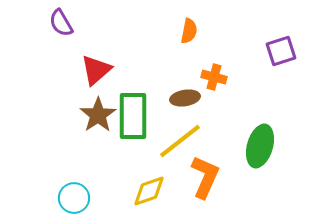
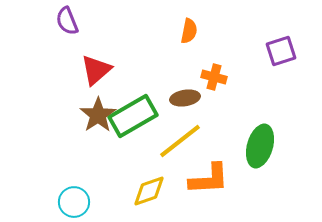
purple semicircle: moved 6 px right, 2 px up; rotated 8 degrees clockwise
green rectangle: rotated 60 degrees clockwise
orange L-shape: moved 4 px right, 2 px down; rotated 63 degrees clockwise
cyan circle: moved 4 px down
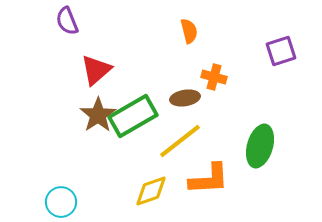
orange semicircle: rotated 25 degrees counterclockwise
yellow diamond: moved 2 px right
cyan circle: moved 13 px left
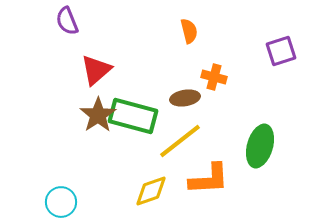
green rectangle: rotated 45 degrees clockwise
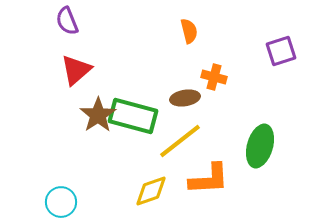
red triangle: moved 20 px left
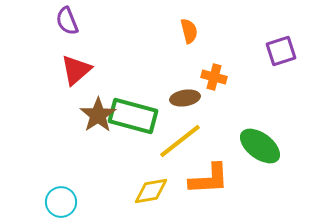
green ellipse: rotated 69 degrees counterclockwise
yellow diamond: rotated 9 degrees clockwise
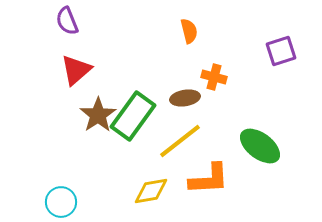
green rectangle: rotated 69 degrees counterclockwise
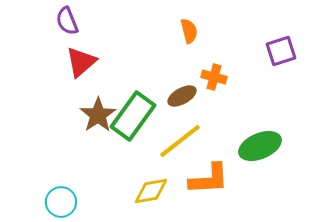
red triangle: moved 5 px right, 8 px up
brown ellipse: moved 3 px left, 2 px up; rotated 20 degrees counterclockwise
green ellipse: rotated 60 degrees counterclockwise
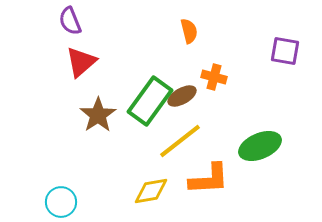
purple semicircle: moved 3 px right
purple square: moved 4 px right; rotated 28 degrees clockwise
green rectangle: moved 17 px right, 15 px up
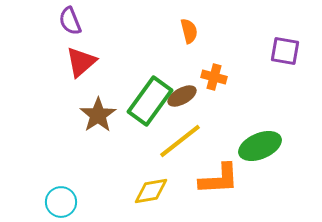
orange L-shape: moved 10 px right
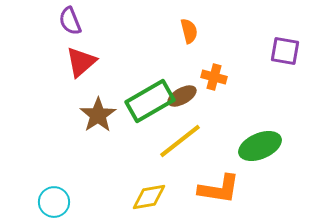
green rectangle: rotated 24 degrees clockwise
orange L-shape: moved 10 px down; rotated 12 degrees clockwise
yellow diamond: moved 2 px left, 6 px down
cyan circle: moved 7 px left
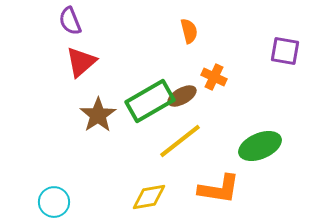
orange cross: rotated 10 degrees clockwise
